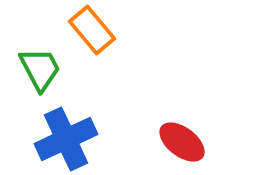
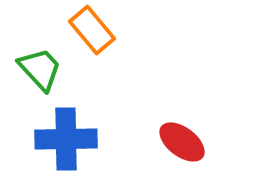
green trapezoid: rotated 15 degrees counterclockwise
blue cross: rotated 24 degrees clockwise
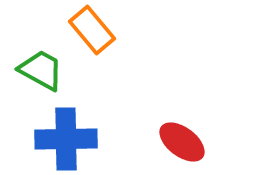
green trapezoid: moved 1 px right, 1 px down; rotated 18 degrees counterclockwise
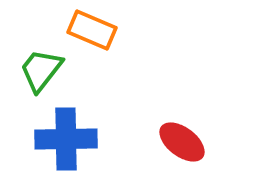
orange rectangle: rotated 27 degrees counterclockwise
green trapezoid: rotated 81 degrees counterclockwise
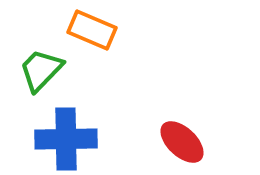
green trapezoid: rotated 6 degrees clockwise
red ellipse: rotated 6 degrees clockwise
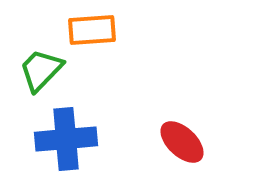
orange rectangle: rotated 27 degrees counterclockwise
blue cross: rotated 4 degrees counterclockwise
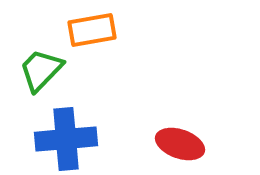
orange rectangle: rotated 6 degrees counterclockwise
red ellipse: moved 2 px left, 2 px down; rotated 24 degrees counterclockwise
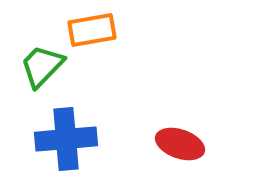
green trapezoid: moved 1 px right, 4 px up
